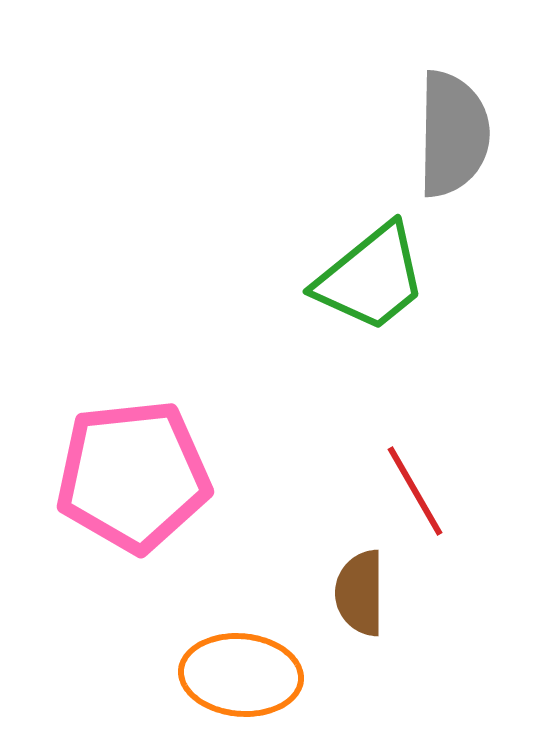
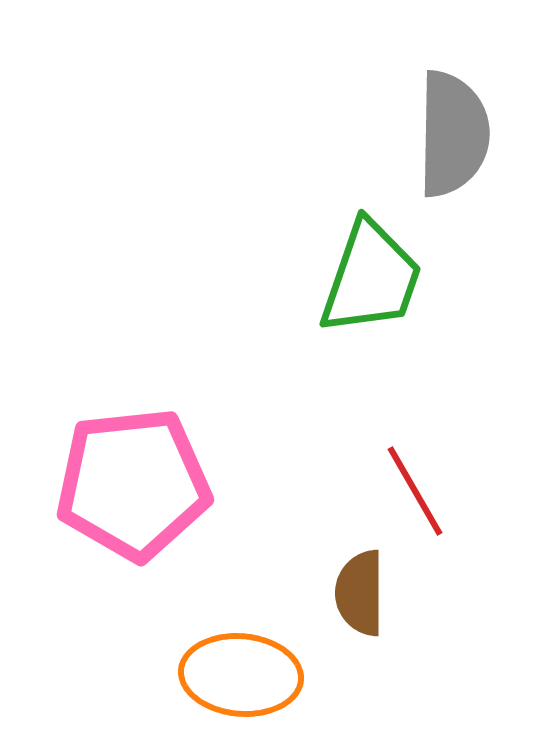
green trapezoid: rotated 32 degrees counterclockwise
pink pentagon: moved 8 px down
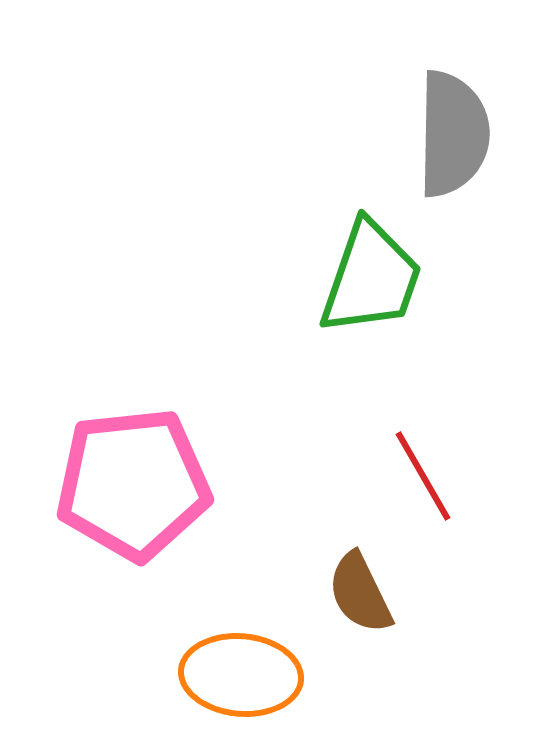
red line: moved 8 px right, 15 px up
brown semicircle: rotated 26 degrees counterclockwise
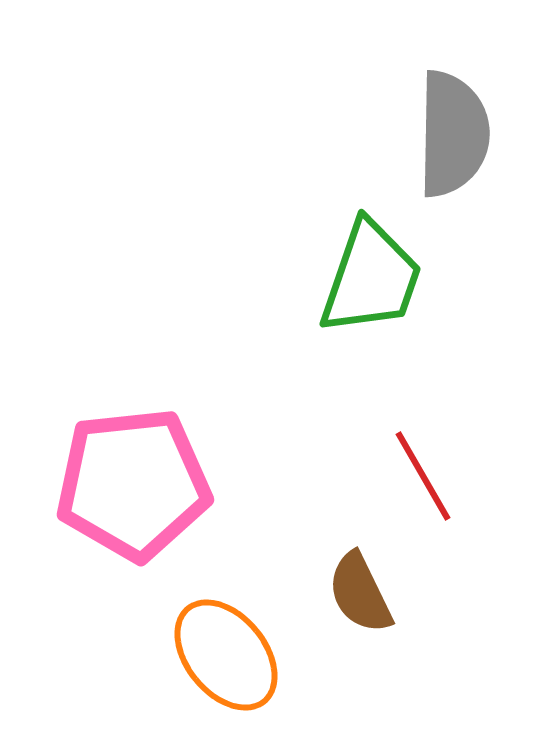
orange ellipse: moved 15 px left, 20 px up; rotated 46 degrees clockwise
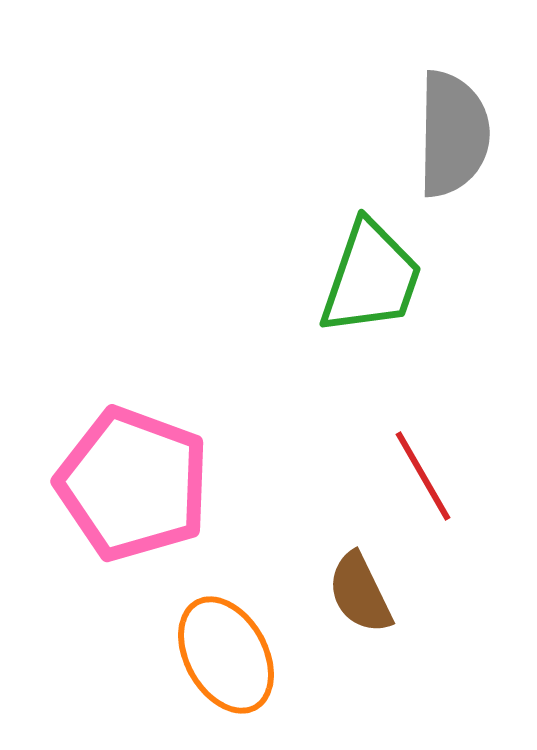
pink pentagon: rotated 26 degrees clockwise
orange ellipse: rotated 10 degrees clockwise
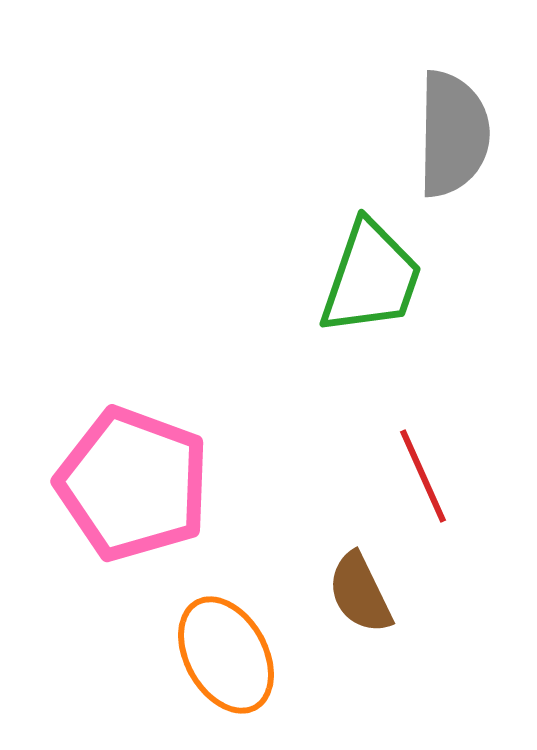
red line: rotated 6 degrees clockwise
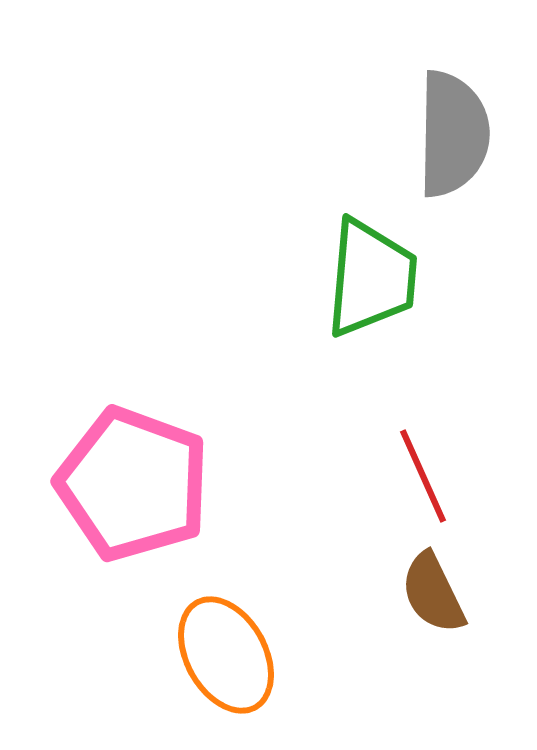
green trapezoid: rotated 14 degrees counterclockwise
brown semicircle: moved 73 px right
